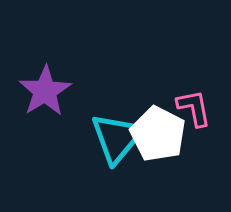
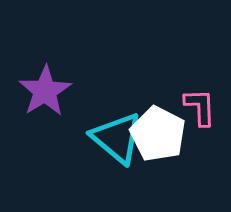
pink L-shape: moved 6 px right, 1 px up; rotated 9 degrees clockwise
cyan triangle: rotated 30 degrees counterclockwise
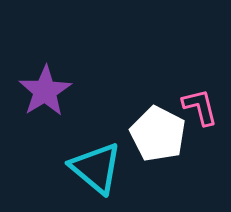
pink L-shape: rotated 12 degrees counterclockwise
cyan triangle: moved 21 px left, 30 px down
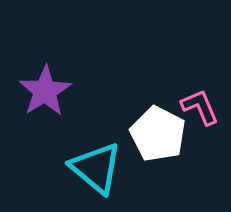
pink L-shape: rotated 9 degrees counterclockwise
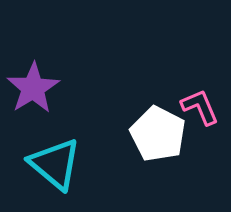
purple star: moved 12 px left, 3 px up
cyan triangle: moved 41 px left, 4 px up
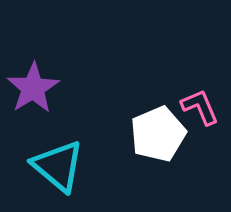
white pentagon: rotated 22 degrees clockwise
cyan triangle: moved 3 px right, 2 px down
